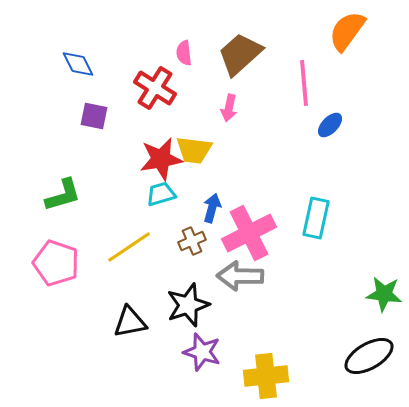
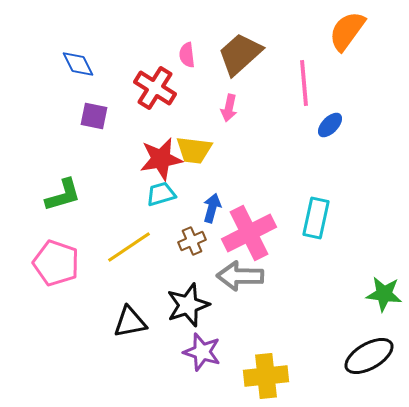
pink semicircle: moved 3 px right, 2 px down
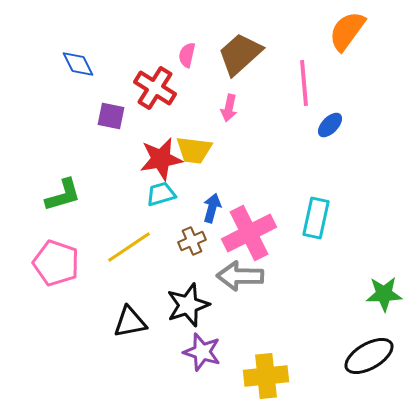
pink semicircle: rotated 20 degrees clockwise
purple square: moved 17 px right
green star: rotated 9 degrees counterclockwise
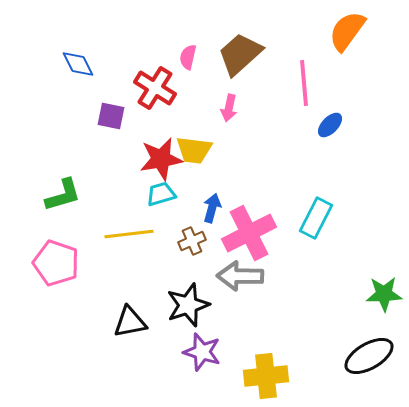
pink semicircle: moved 1 px right, 2 px down
cyan rectangle: rotated 15 degrees clockwise
yellow line: moved 13 px up; rotated 27 degrees clockwise
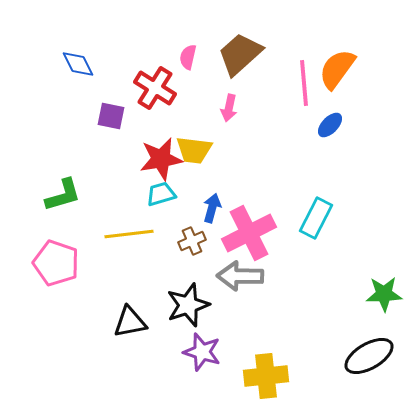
orange semicircle: moved 10 px left, 38 px down
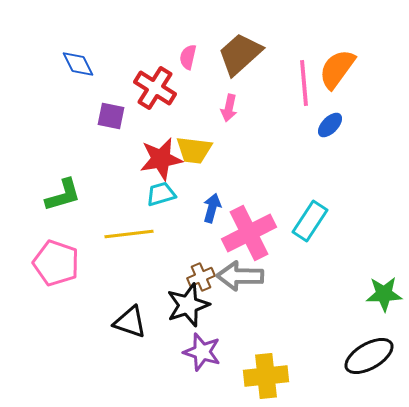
cyan rectangle: moved 6 px left, 3 px down; rotated 6 degrees clockwise
brown cross: moved 9 px right, 36 px down
black triangle: rotated 30 degrees clockwise
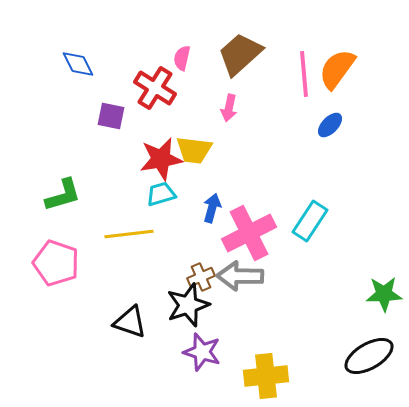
pink semicircle: moved 6 px left, 1 px down
pink line: moved 9 px up
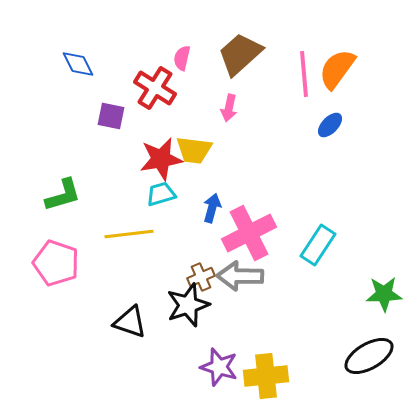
cyan rectangle: moved 8 px right, 24 px down
purple star: moved 17 px right, 15 px down
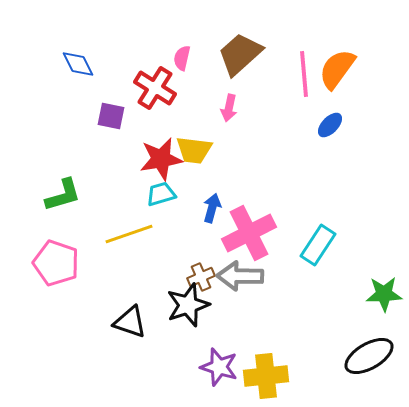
yellow line: rotated 12 degrees counterclockwise
